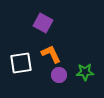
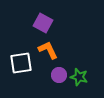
orange L-shape: moved 3 px left, 4 px up
green star: moved 6 px left, 5 px down; rotated 18 degrees clockwise
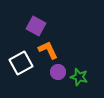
purple square: moved 7 px left, 3 px down
white square: rotated 20 degrees counterclockwise
purple circle: moved 1 px left, 3 px up
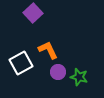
purple square: moved 3 px left, 13 px up; rotated 18 degrees clockwise
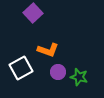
orange L-shape: rotated 135 degrees clockwise
white square: moved 5 px down
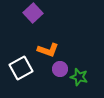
purple circle: moved 2 px right, 3 px up
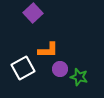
orange L-shape: rotated 20 degrees counterclockwise
white square: moved 2 px right
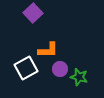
white square: moved 3 px right
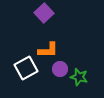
purple square: moved 11 px right
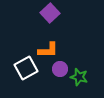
purple square: moved 6 px right
